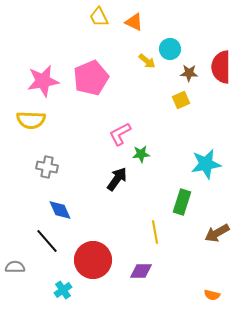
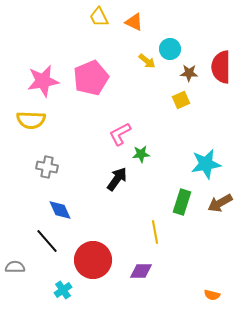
brown arrow: moved 3 px right, 30 px up
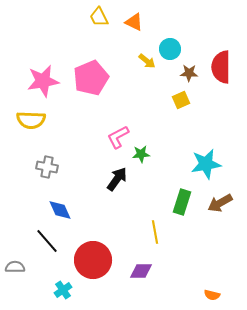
pink L-shape: moved 2 px left, 3 px down
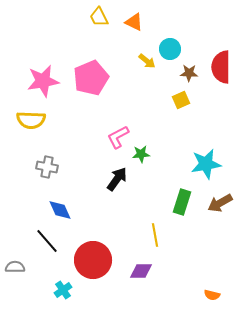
yellow line: moved 3 px down
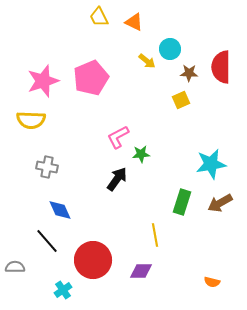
pink star: rotated 8 degrees counterclockwise
cyan star: moved 5 px right
orange semicircle: moved 13 px up
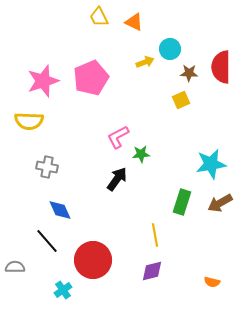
yellow arrow: moved 2 px left, 1 px down; rotated 60 degrees counterclockwise
yellow semicircle: moved 2 px left, 1 px down
purple diamond: moved 11 px right; rotated 15 degrees counterclockwise
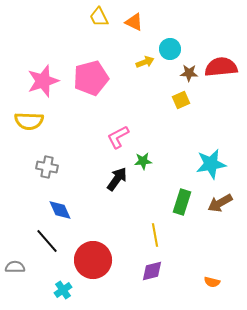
red semicircle: rotated 84 degrees clockwise
pink pentagon: rotated 8 degrees clockwise
green star: moved 2 px right, 7 px down
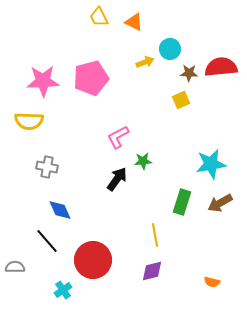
pink star: rotated 16 degrees clockwise
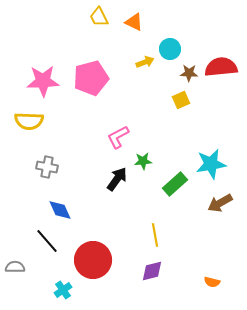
green rectangle: moved 7 px left, 18 px up; rotated 30 degrees clockwise
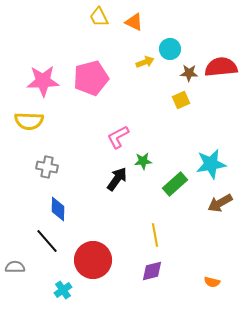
blue diamond: moved 2 px left, 1 px up; rotated 25 degrees clockwise
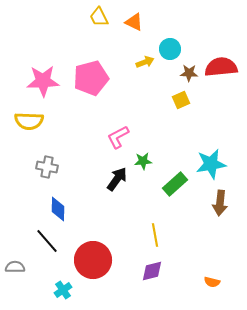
brown arrow: rotated 55 degrees counterclockwise
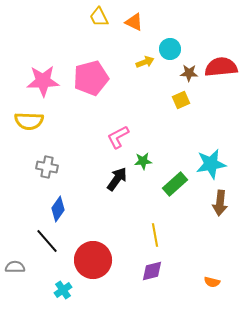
blue diamond: rotated 35 degrees clockwise
